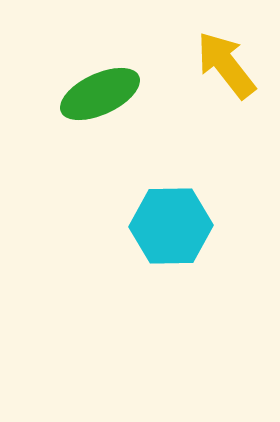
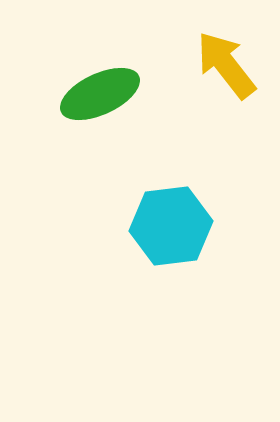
cyan hexagon: rotated 6 degrees counterclockwise
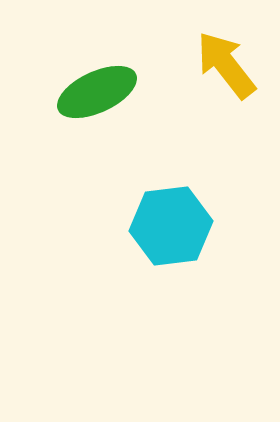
green ellipse: moved 3 px left, 2 px up
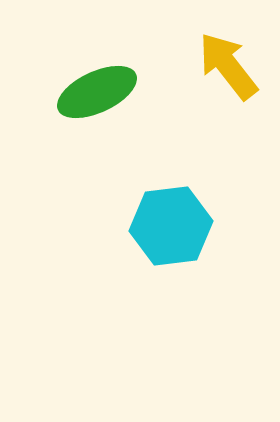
yellow arrow: moved 2 px right, 1 px down
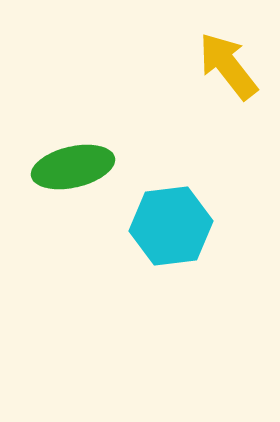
green ellipse: moved 24 px left, 75 px down; rotated 12 degrees clockwise
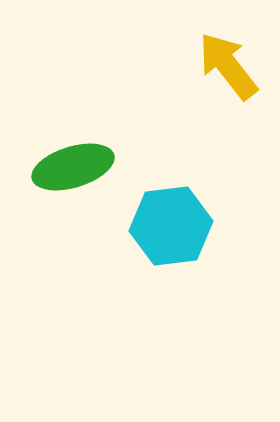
green ellipse: rotated 4 degrees counterclockwise
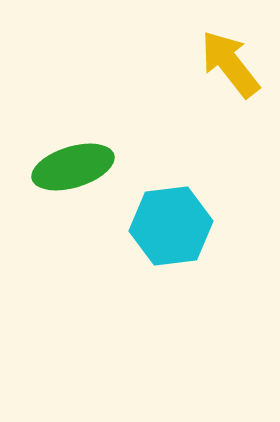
yellow arrow: moved 2 px right, 2 px up
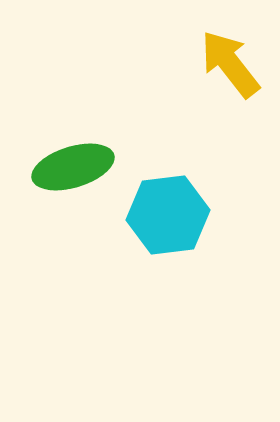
cyan hexagon: moved 3 px left, 11 px up
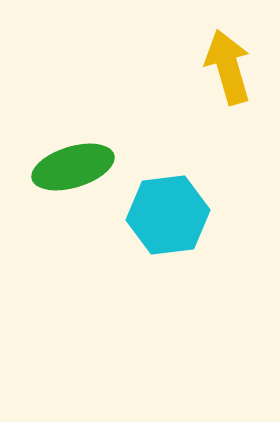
yellow arrow: moved 2 px left, 3 px down; rotated 22 degrees clockwise
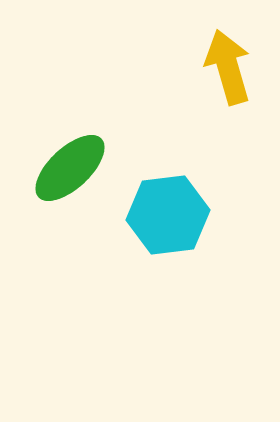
green ellipse: moved 3 px left, 1 px down; rotated 26 degrees counterclockwise
